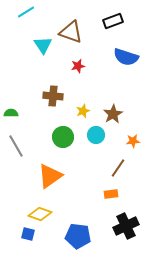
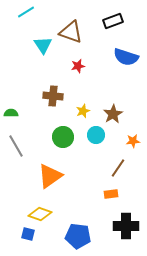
black cross: rotated 25 degrees clockwise
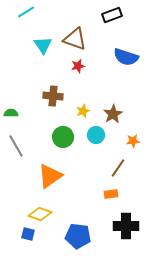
black rectangle: moved 1 px left, 6 px up
brown triangle: moved 4 px right, 7 px down
